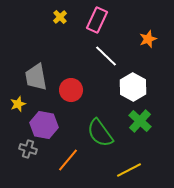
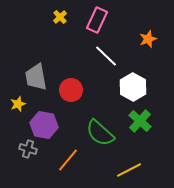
green semicircle: rotated 12 degrees counterclockwise
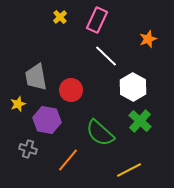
purple hexagon: moved 3 px right, 5 px up
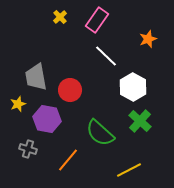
pink rectangle: rotated 10 degrees clockwise
red circle: moved 1 px left
purple hexagon: moved 1 px up
